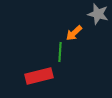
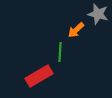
orange arrow: moved 2 px right, 3 px up
red rectangle: rotated 16 degrees counterclockwise
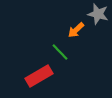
green line: rotated 48 degrees counterclockwise
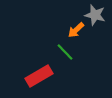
gray star: moved 3 px left, 1 px down
green line: moved 5 px right
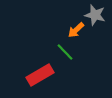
red rectangle: moved 1 px right, 1 px up
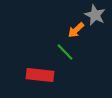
gray star: rotated 10 degrees clockwise
red rectangle: rotated 36 degrees clockwise
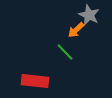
gray star: moved 6 px left
red rectangle: moved 5 px left, 6 px down
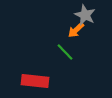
gray star: moved 4 px left
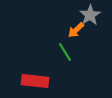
gray star: moved 5 px right; rotated 15 degrees clockwise
green line: rotated 12 degrees clockwise
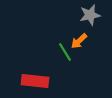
gray star: rotated 20 degrees clockwise
orange arrow: moved 3 px right, 11 px down
